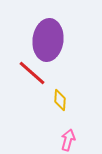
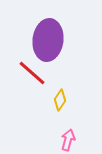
yellow diamond: rotated 30 degrees clockwise
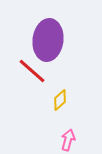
red line: moved 2 px up
yellow diamond: rotated 15 degrees clockwise
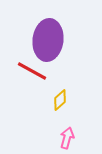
red line: rotated 12 degrees counterclockwise
pink arrow: moved 1 px left, 2 px up
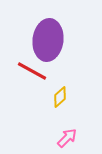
yellow diamond: moved 3 px up
pink arrow: rotated 30 degrees clockwise
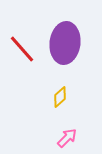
purple ellipse: moved 17 px right, 3 px down
red line: moved 10 px left, 22 px up; rotated 20 degrees clockwise
